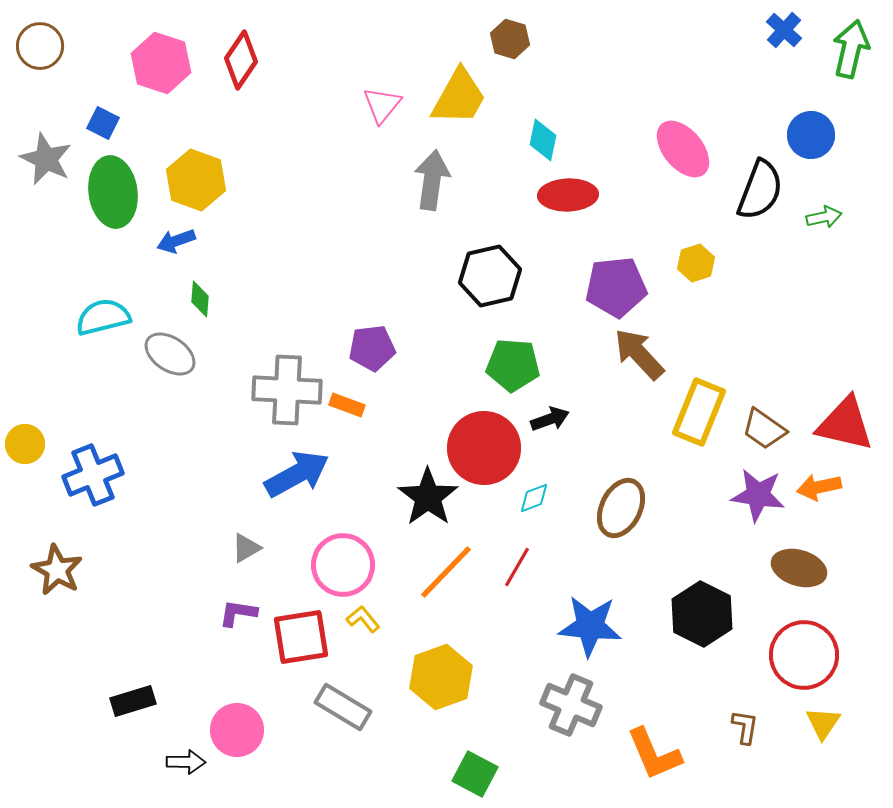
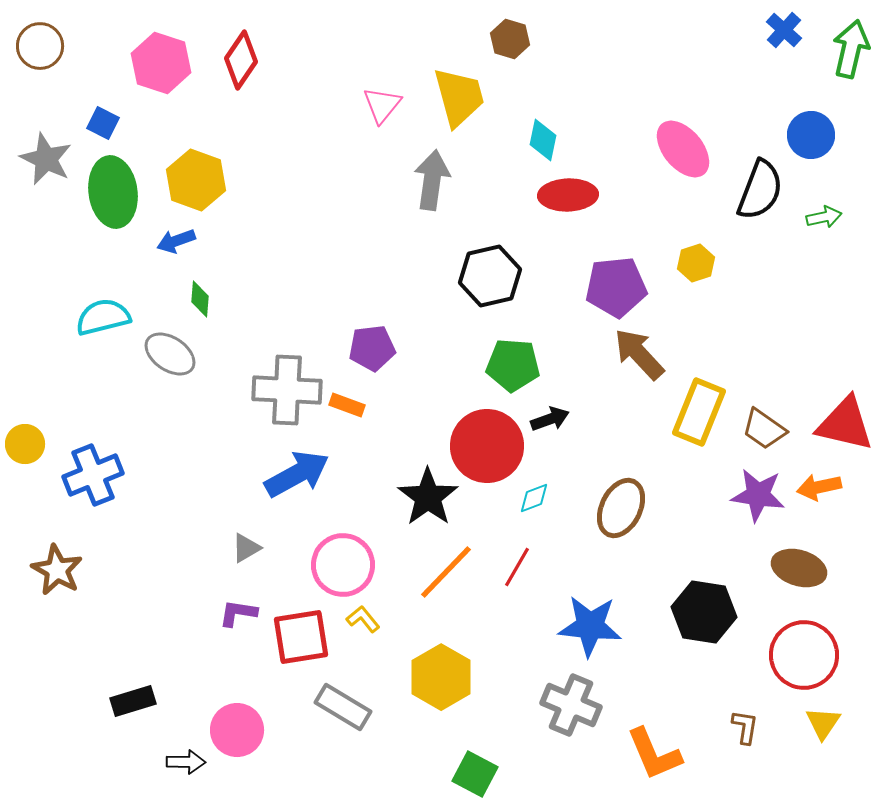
yellow trapezoid at (459, 97): rotated 44 degrees counterclockwise
red circle at (484, 448): moved 3 px right, 2 px up
black hexagon at (702, 614): moved 2 px right, 2 px up; rotated 18 degrees counterclockwise
yellow hexagon at (441, 677): rotated 10 degrees counterclockwise
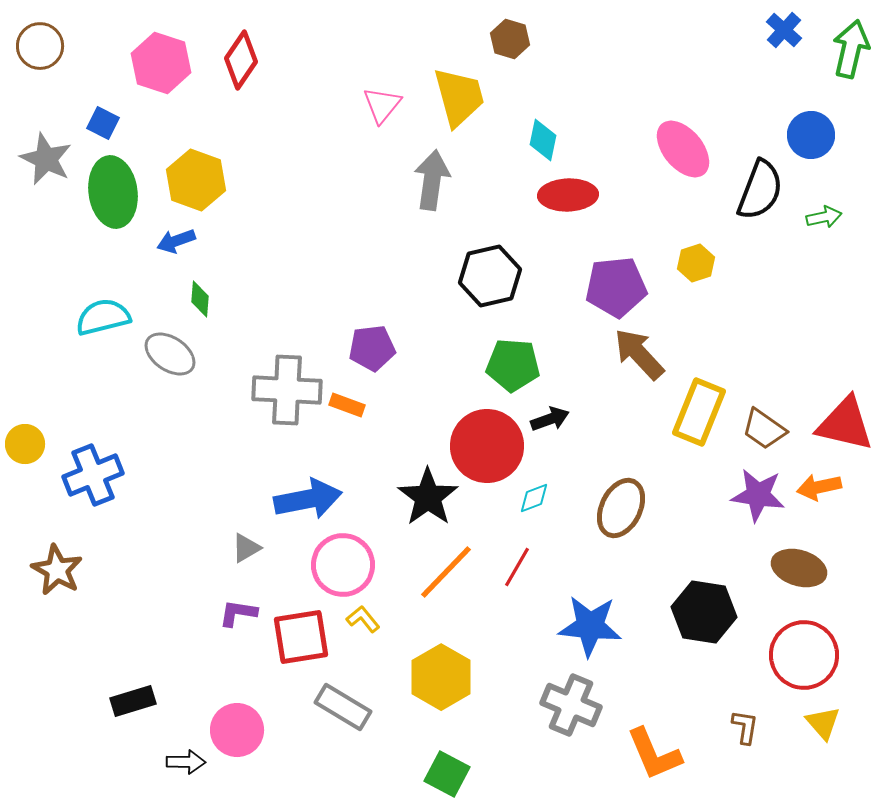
blue arrow at (297, 474): moved 11 px right, 25 px down; rotated 18 degrees clockwise
yellow triangle at (823, 723): rotated 15 degrees counterclockwise
green square at (475, 774): moved 28 px left
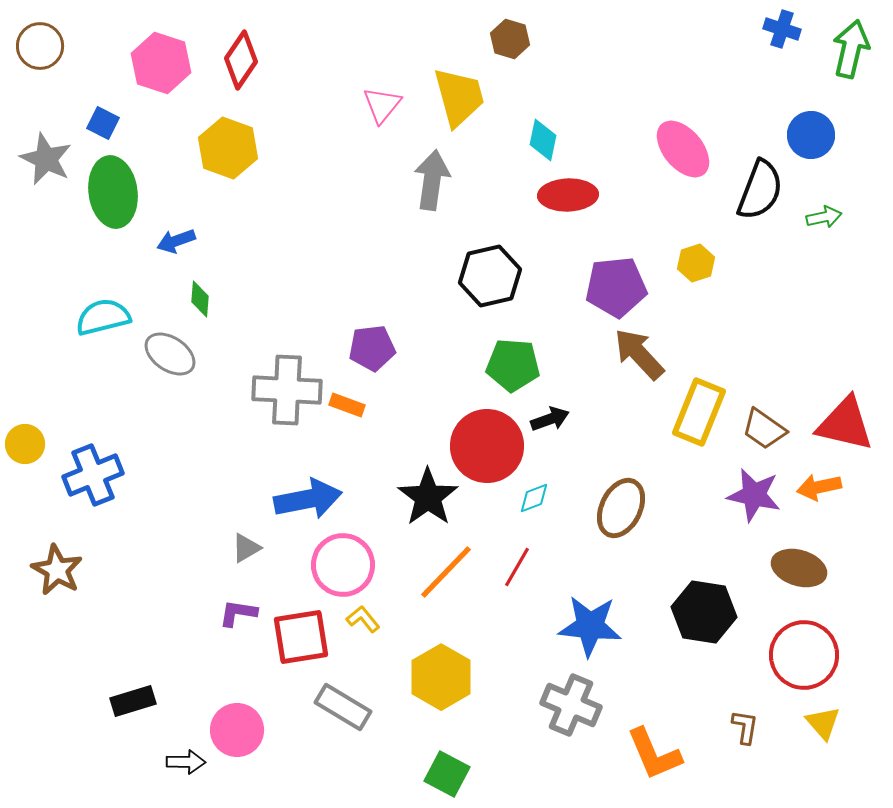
blue cross at (784, 30): moved 2 px left, 1 px up; rotated 24 degrees counterclockwise
yellow hexagon at (196, 180): moved 32 px right, 32 px up
purple star at (758, 495): moved 4 px left; rotated 4 degrees clockwise
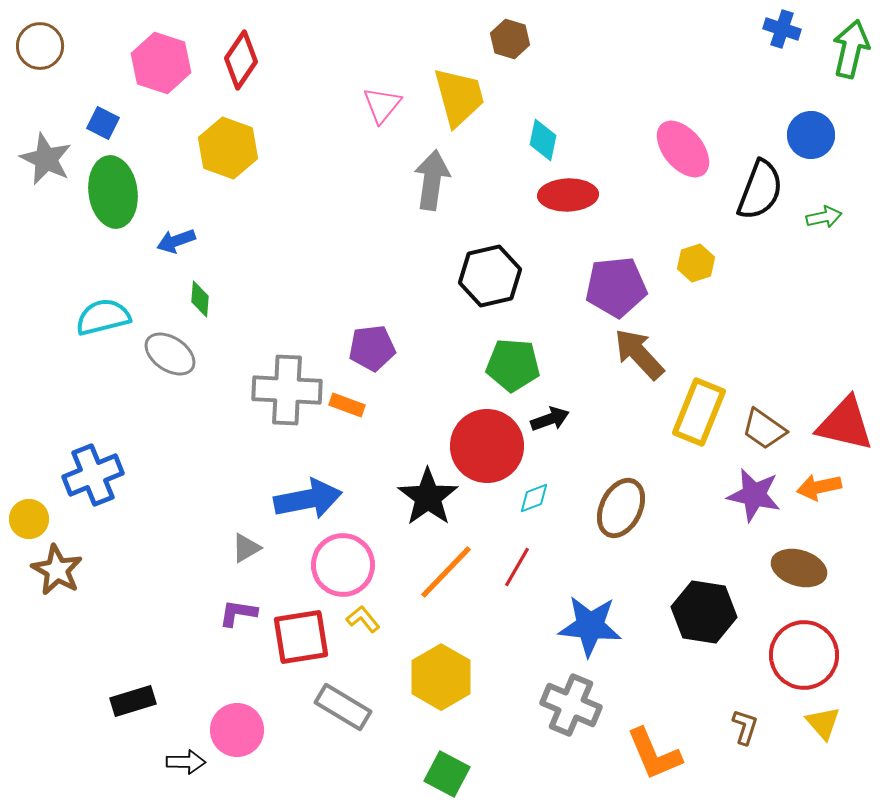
yellow circle at (25, 444): moved 4 px right, 75 px down
brown L-shape at (745, 727): rotated 9 degrees clockwise
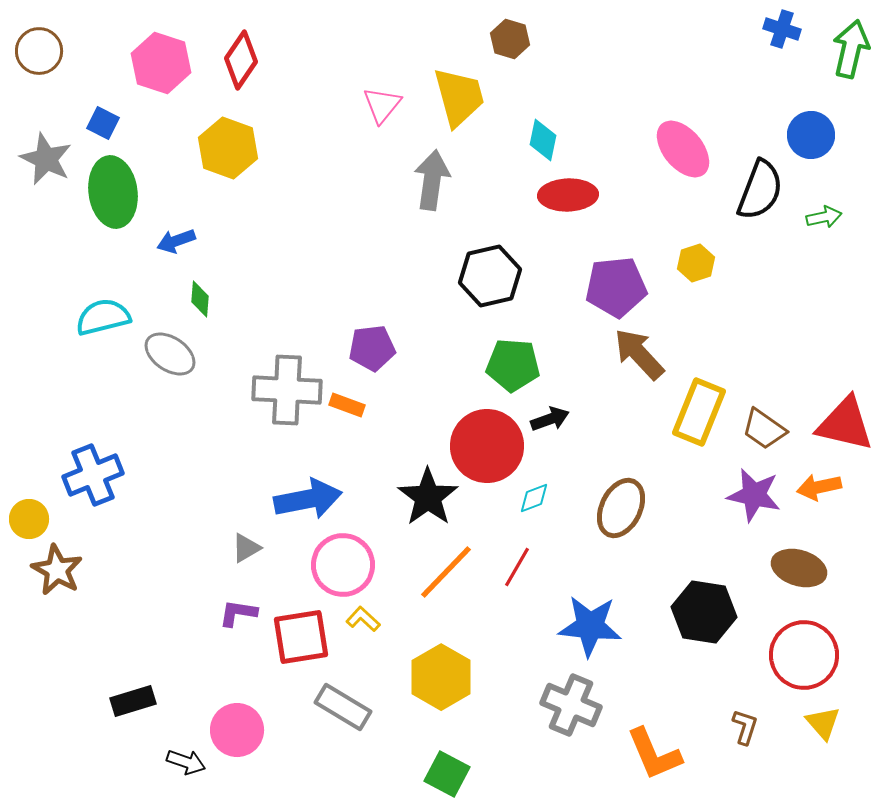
brown circle at (40, 46): moved 1 px left, 5 px down
yellow L-shape at (363, 619): rotated 8 degrees counterclockwise
black arrow at (186, 762): rotated 18 degrees clockwise
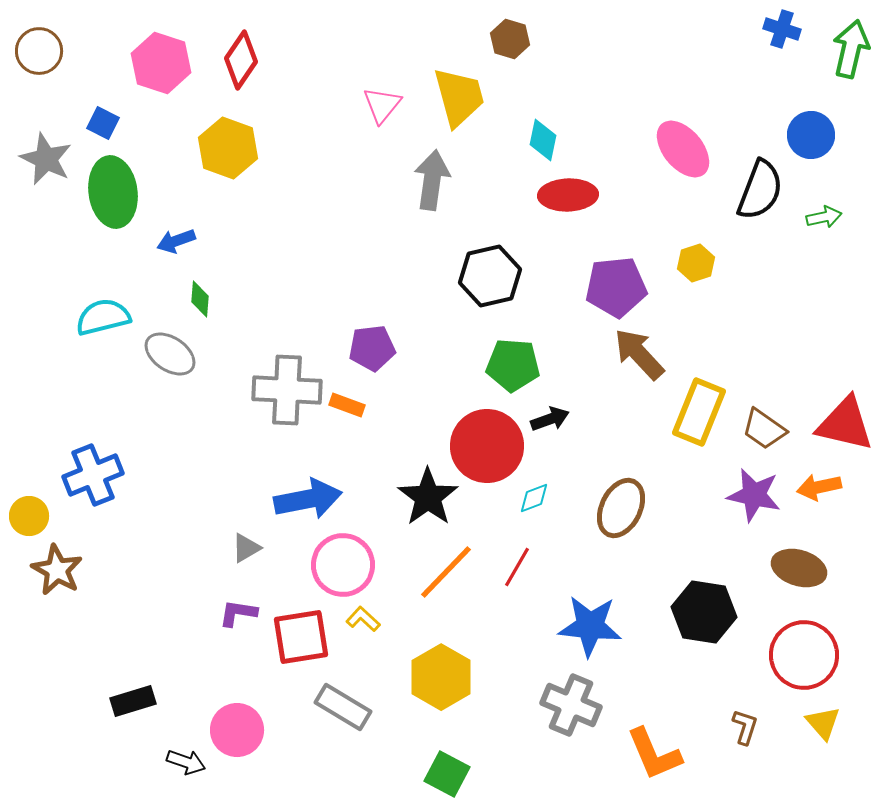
yellow circle at (29, 519): moved 3 px up
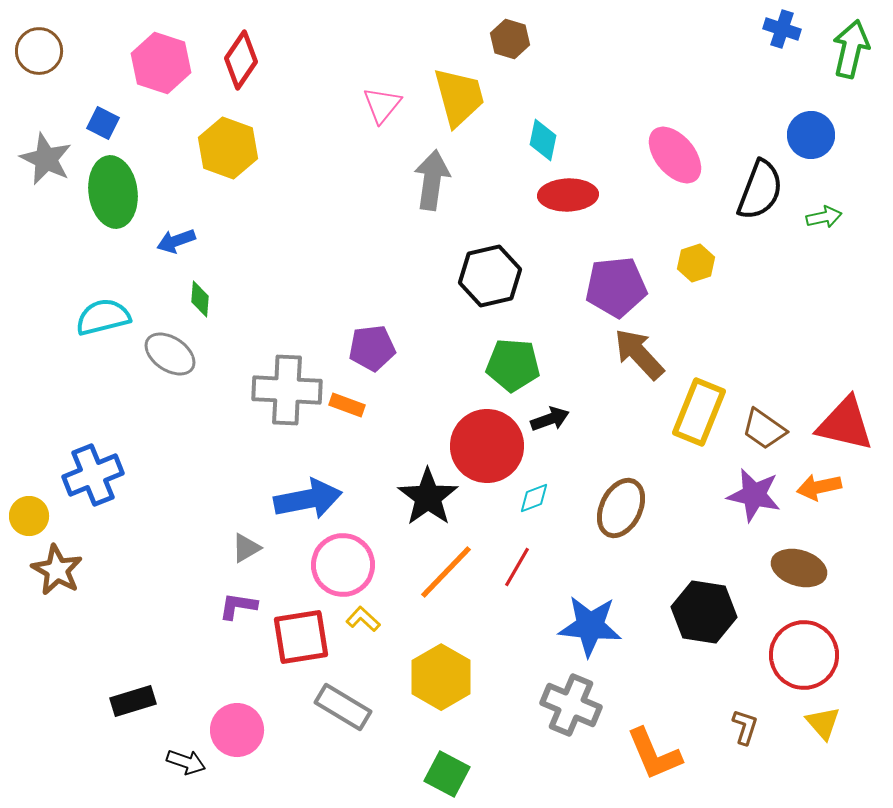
pink ellipse at (683, 149): moved 8 px left, 6 px down
purple L-shape at (238, 613): moved 7 px up
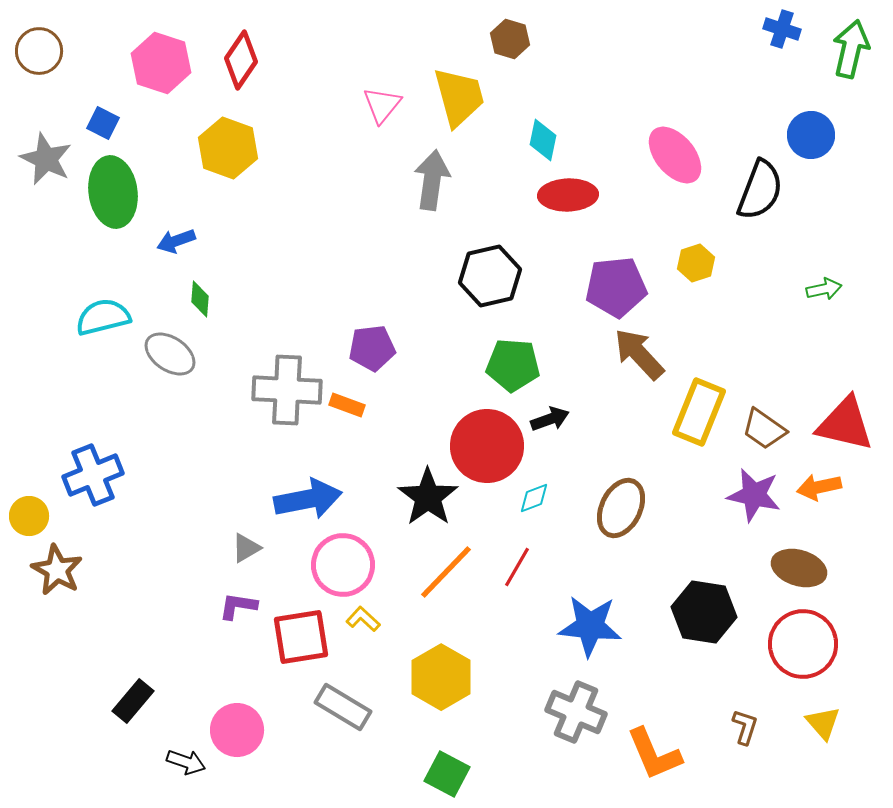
green arrow at (824, 217): moved 72 px down
red circle at (804, 655): moved 1 px left, 11 px up
black rectangle at (133, 701): rotated 33 degrees counterclockwise
gray cross at (571, 705): moved 5 px right, 7 px down
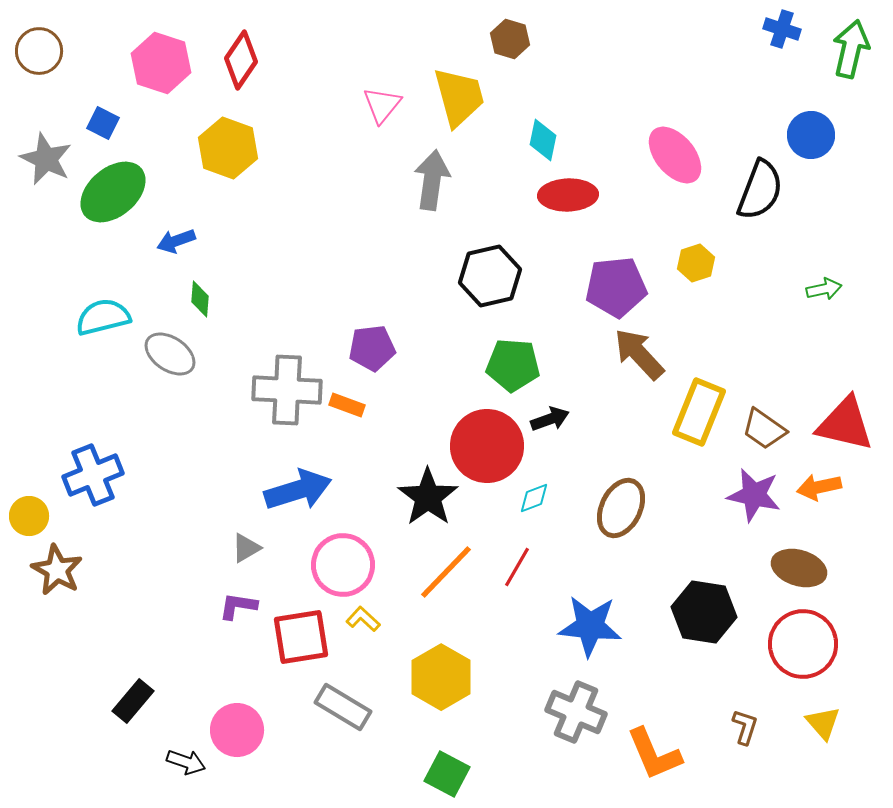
green ellipse at (113, 192): rotated 58 degrees clockwise
blue arrow at (308, 499): moved 10 px left, 9 px up; rotated 6 degrees counterclockwise
